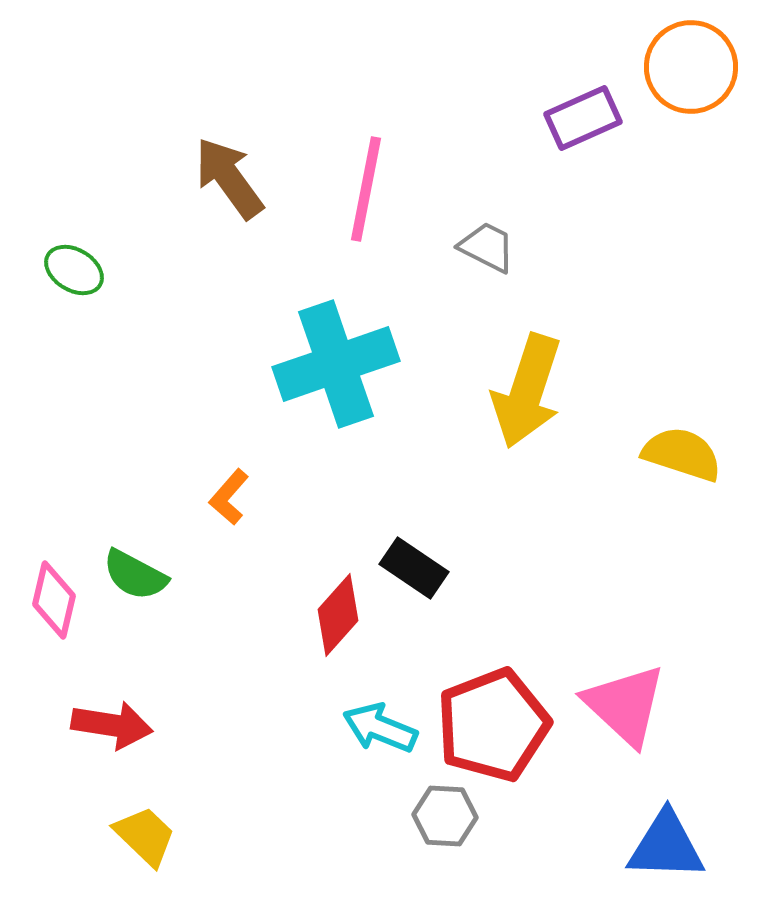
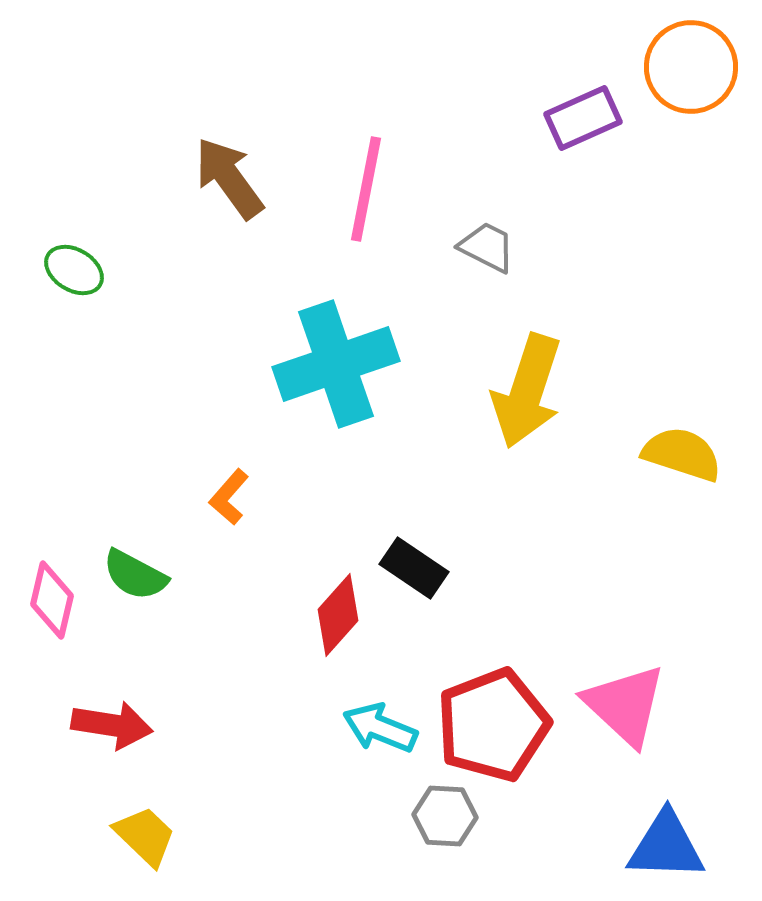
pink diamond: moved 2 px left
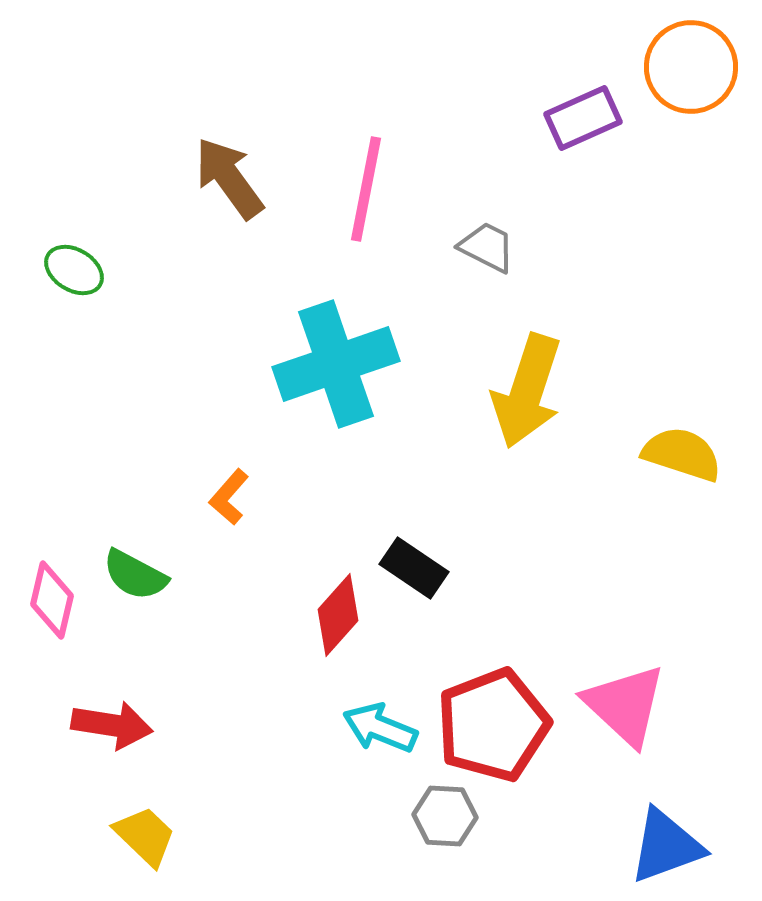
blue triangle: rotated 22 degrees counterclockwise
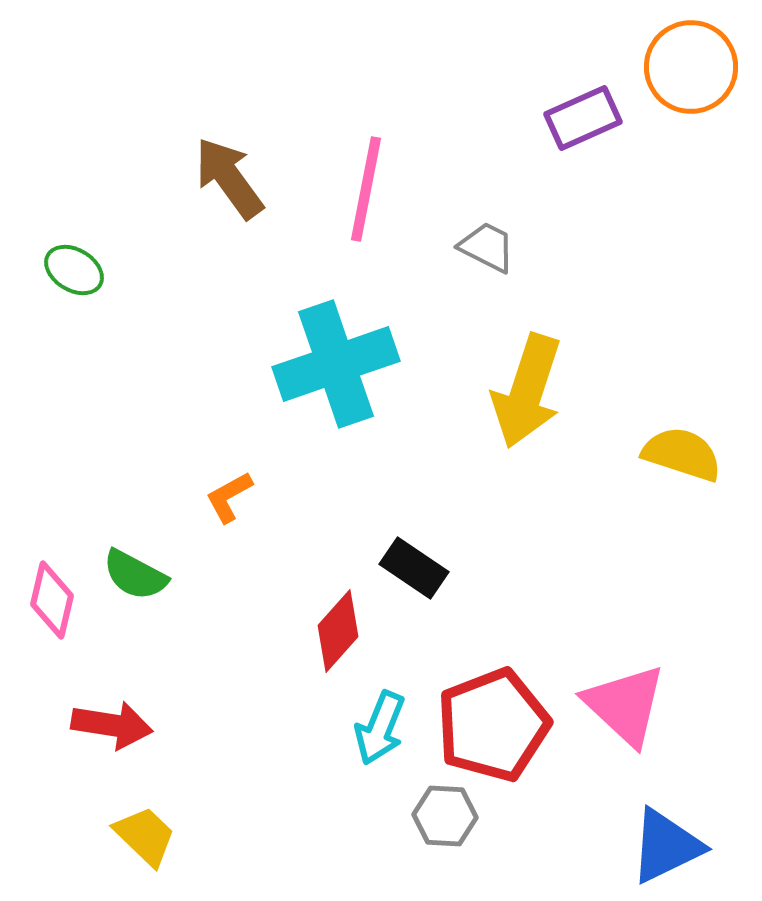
orange L-shape: rotated 20 degrees clockwise
red diamond: moved 16 px down
cyan arrow: rotated 90 degrees counterclockwise
blue triangle: rotated 6 degrees counterclockwise
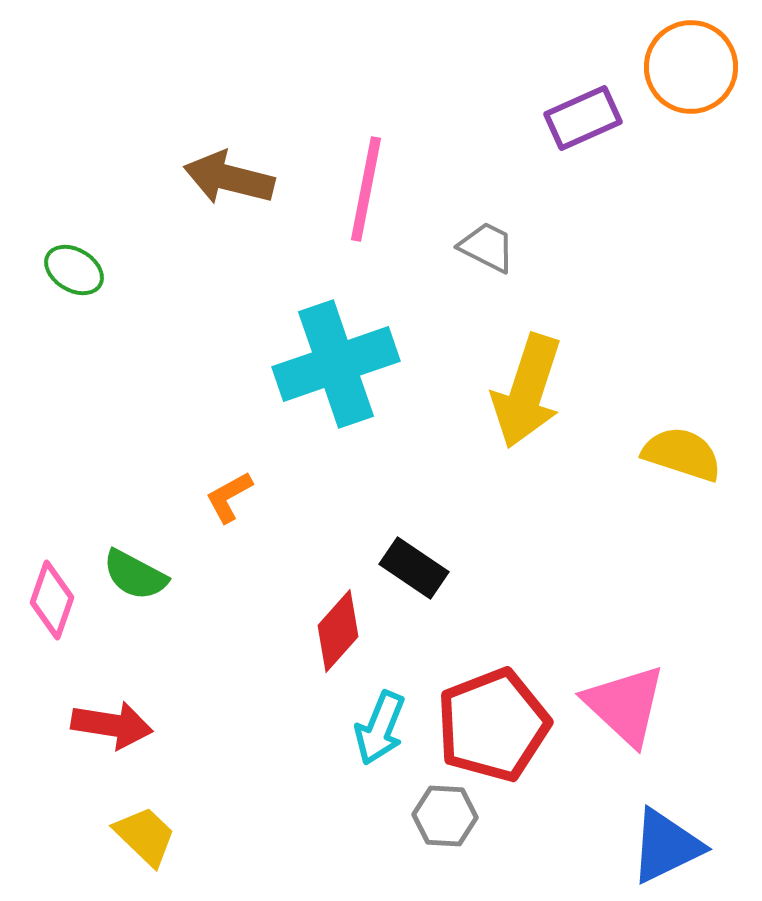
brown arrow: rotated 40 degrees counterclockwise
pink diamond: rotated 6 degrees clockwise
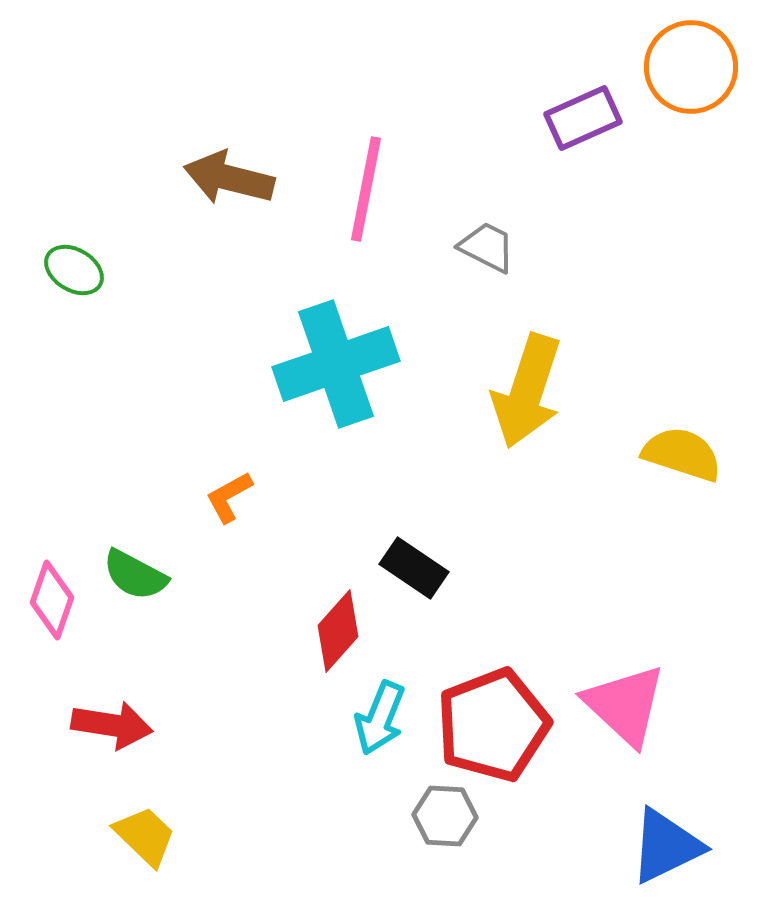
cyan arrow: moved 10 px up
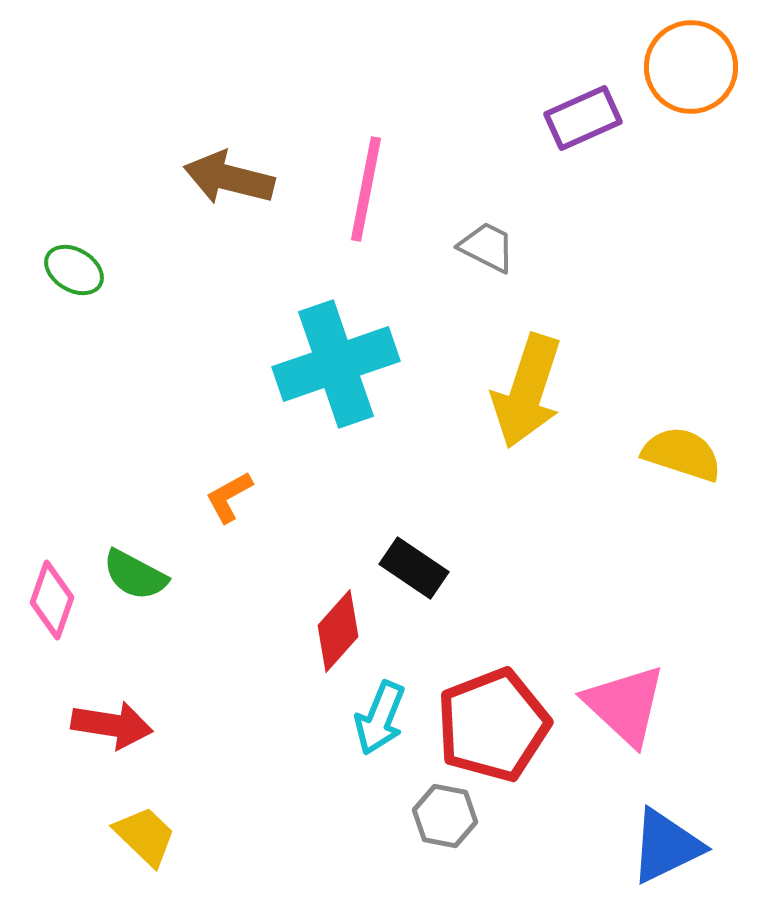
gray hexagon: rotated 8 degrees clockwise
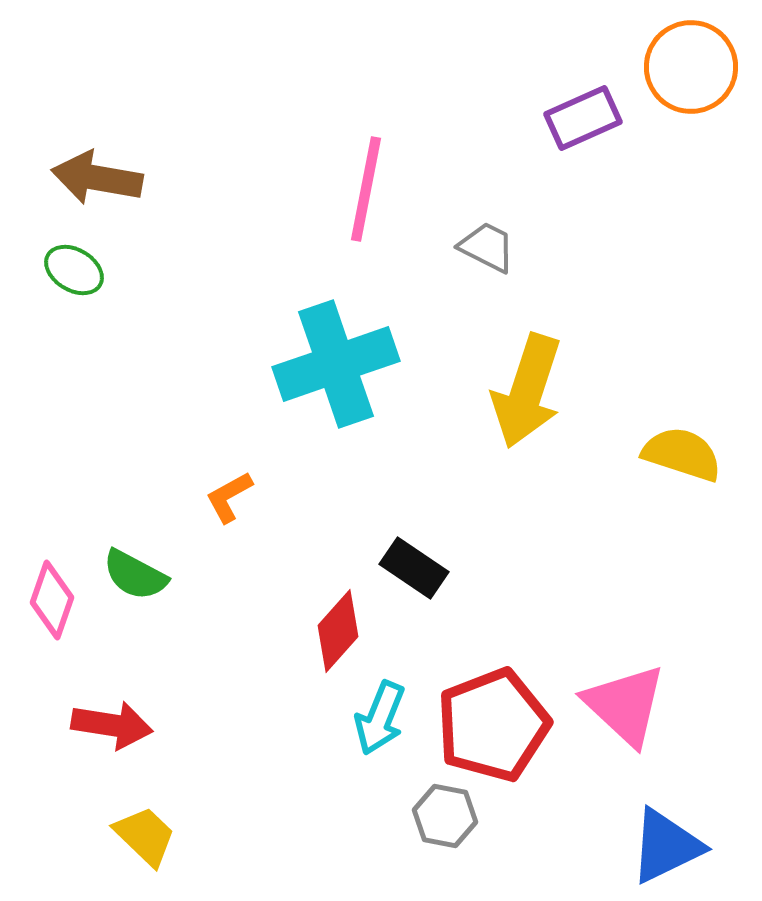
brown arrow: moved 132 px left; rotated 4 degrees counterclockwise
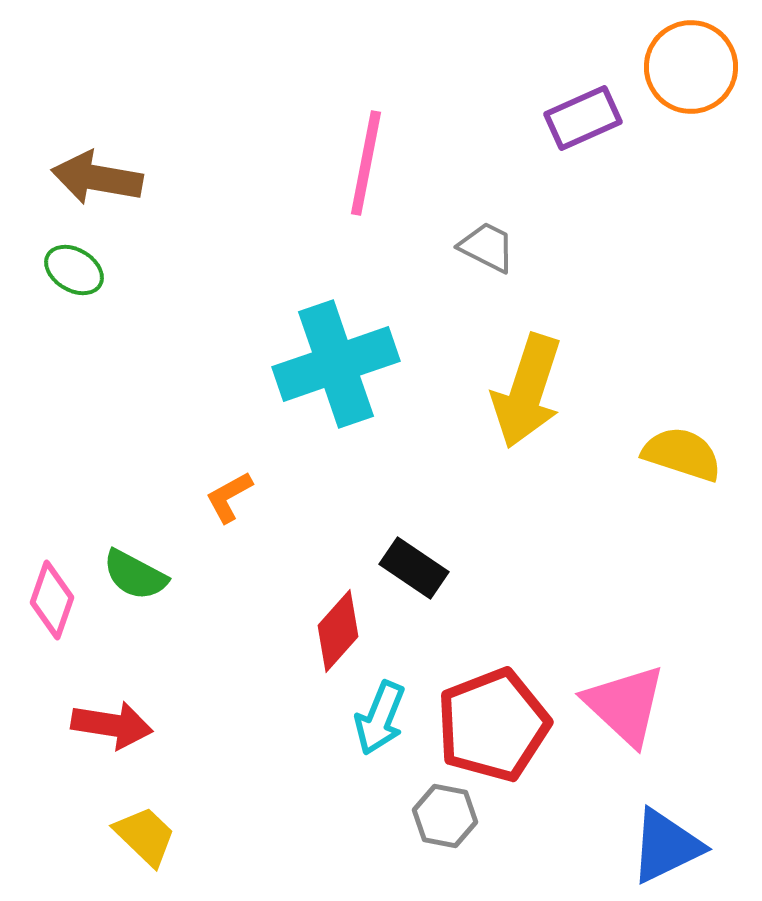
pink line: moved 26 px up
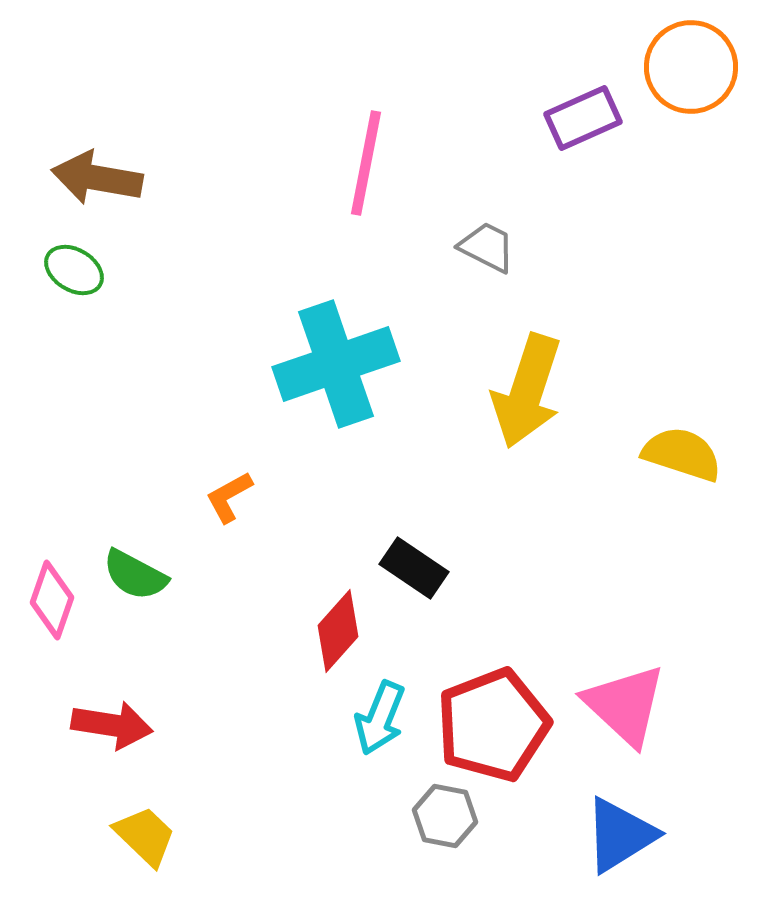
blue triangle: moved 46 px left, 11 px up; rotated 6 degrees counterclockwise
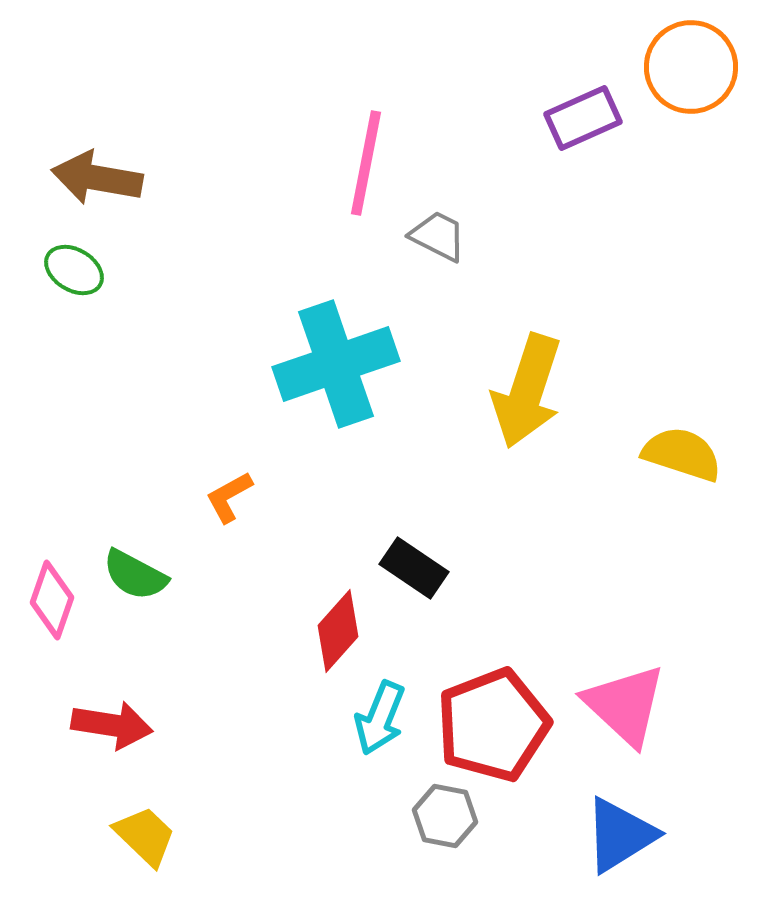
gray trapezoid: moved 49 px left, 11 px up
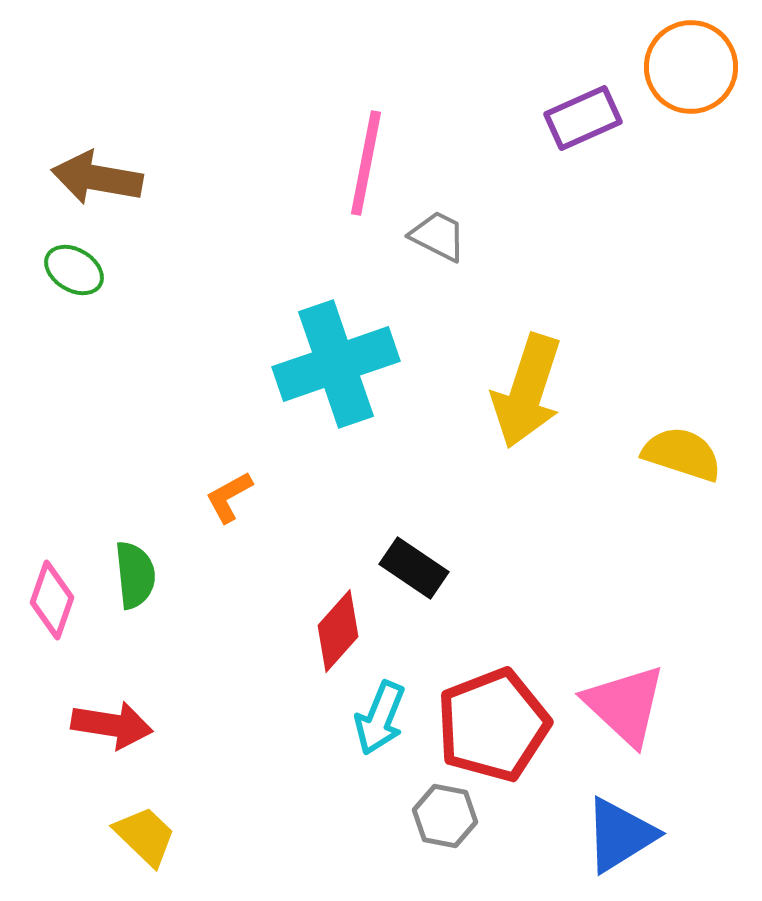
green semicircle: rotated 124 degrees counterclockwise
